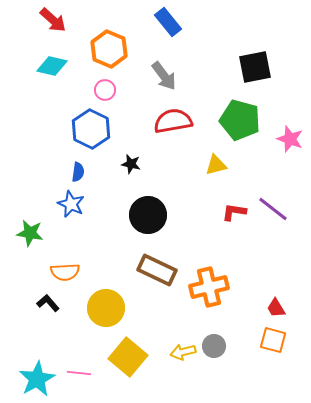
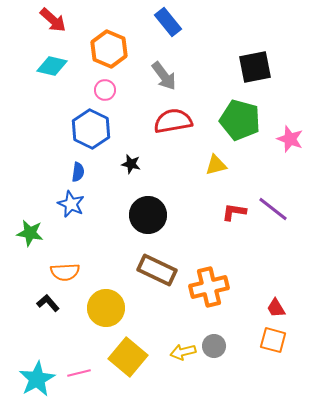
pink line: rotated 20 degrees counterclockwise
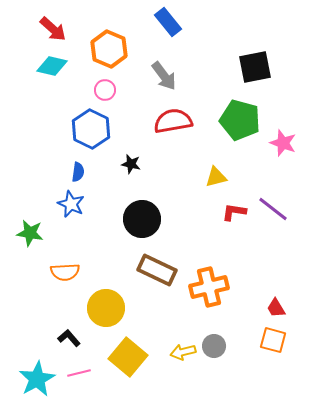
red arrow: moved 9 px down
pink star: moved 7 px left, 4 px down
yellow triangle: moved 12 px down
black circle: moved 6 px left, 4 px down
black L-shape: moved 21 px right, 35 px down
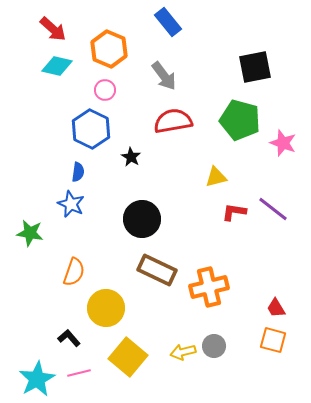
cyan diamond: moved 5 px right
black star: moved 7 px up; rotated 18 degrees clockwise
orange semicircle: moved 9 px right; rotated 68 degrees counterclockwise
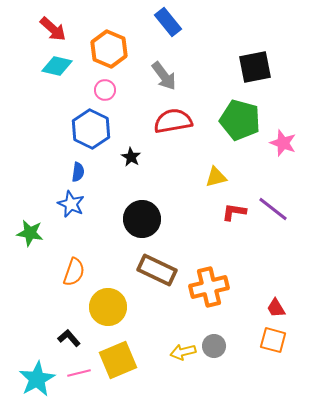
yellow circle: moved 2 px right, 1 px up
yellow square: moved 10 px left, 3 px down; rotated 27 degrees clockwise
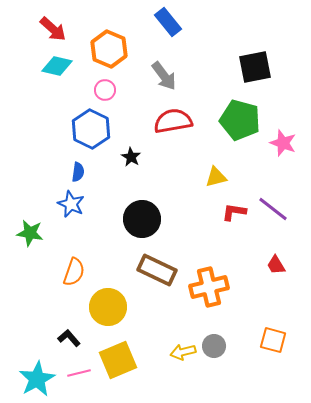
red trapezoid: moved 43 px up
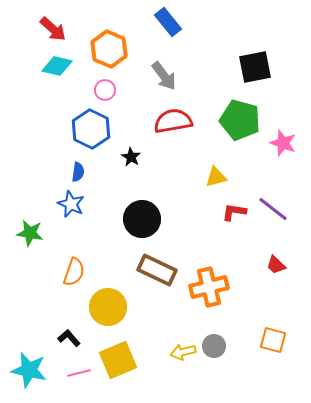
red trapezoid: rotated 15 degrees counterclockwise
cyan star: moved 8 px left, 9 px up; rotated 30 degrees counterclockwise
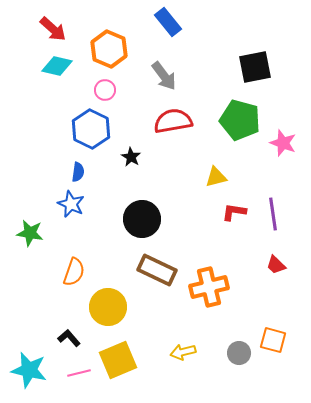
purple line: moved 5 px down; rotated 44 degrees clockwise
gray circle: moved 25 px right, 7 px down
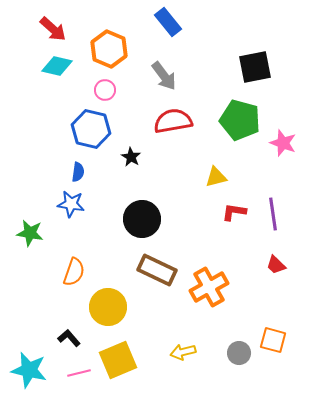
blue hexagon: rotated 12 degrees counterclockwise
blue star: rotated 16 degrees counterclockwise
orange cross: rotated 15 degrees counterclockwise
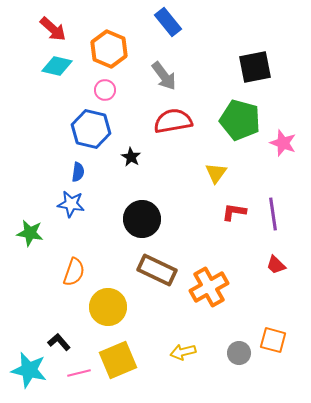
yellow triangle: moved 4 px up; rotated 40 degrees counterclockwise
black L-shape: moved 10 px left, 4 px down
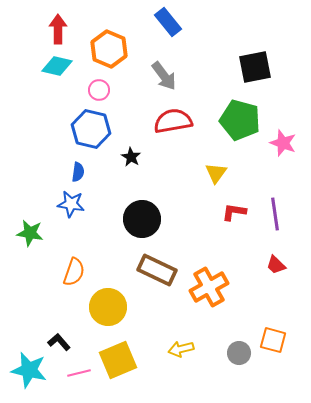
red arrow: moved 5 px right; rotated 132 degrees counterclockwise
pink circle: moved 6 px left
purple line: moved 2 px right
yellow arrow: moved 2 px left, 3 px up
